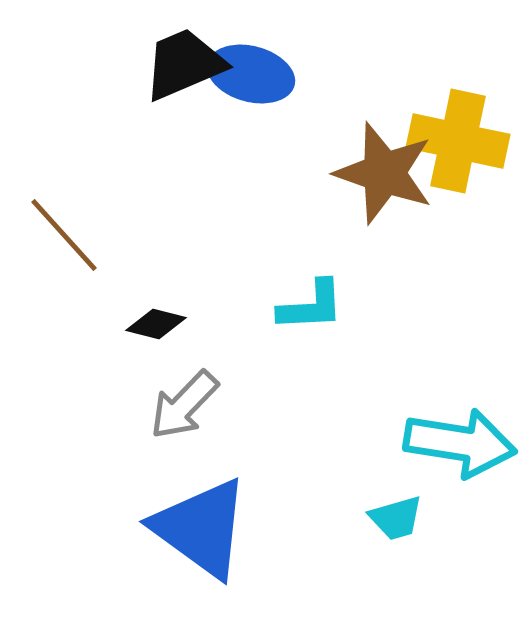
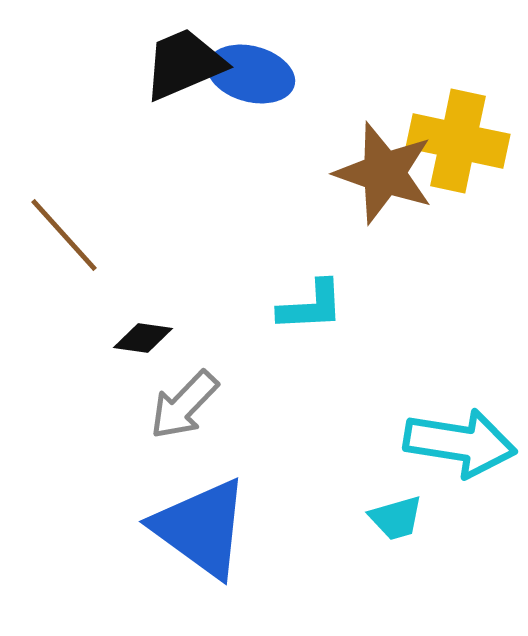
black diamond: moved 13 px left, 14 px down; rotated 6 degrees counterclockwise
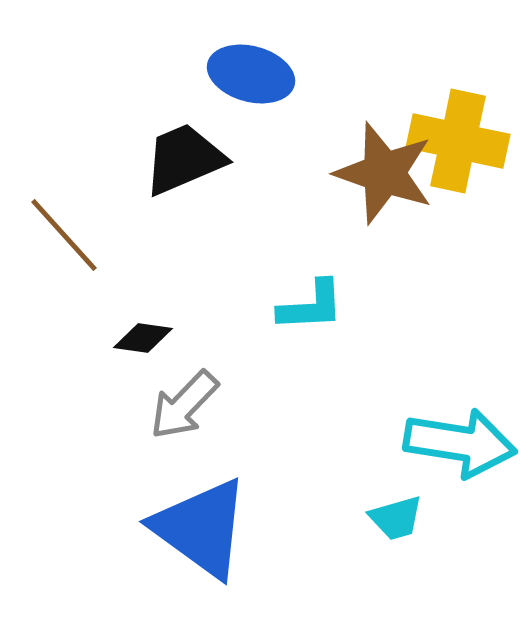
black trapezoid: moved 95 px down
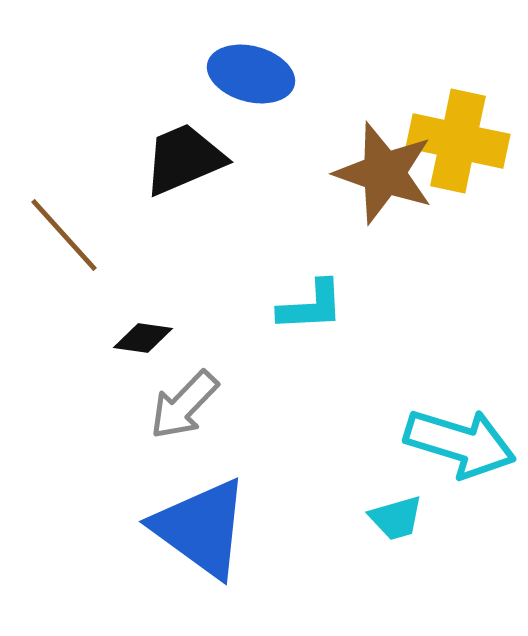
cyan arrow: rotated 8 degrees clockwise
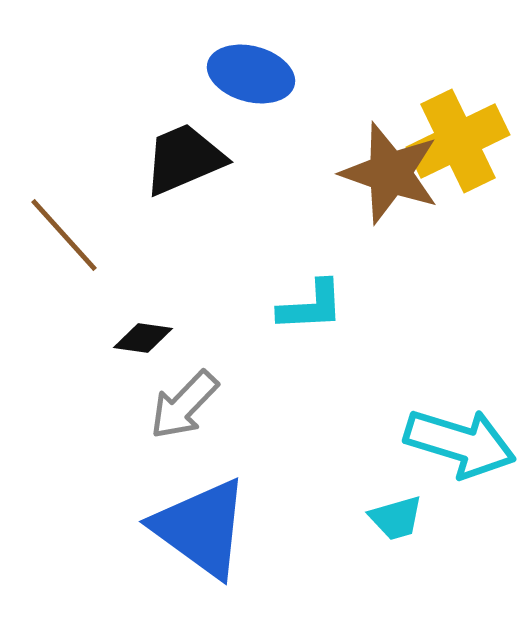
yellow cross: rotated 38 degrees counterclockwise
brown star: moved 6 px right
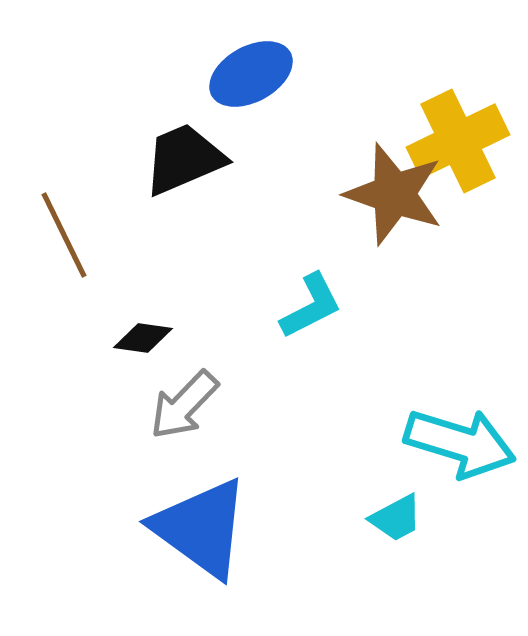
blue ellipse: rotated 44 degrees counterclockwise
brown star: moved 4 px right, 21 px down
brown line: rotated 16 degrees clockwise
cyan L-shape: rotated 24 degrees counterclockwise
cyan trapezoid: rotated 12 degrees counterclockwise
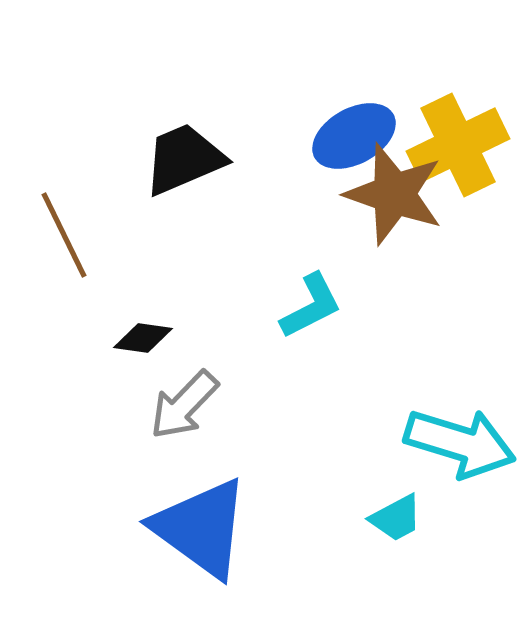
blue ellipse: moved 103 px right, 62 px down
yellow cross: moved 4 px down
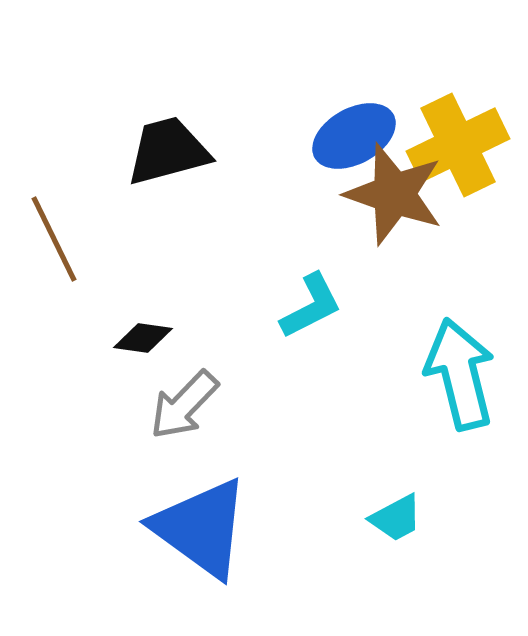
black trapezoid: moved 16 px left, 8 px up; rotated 8 degrees clockwise
brown line: moved 10 px left, 4 px down
cyan arrow: moved 69 px up; rotated 121 degrees counterclockwise
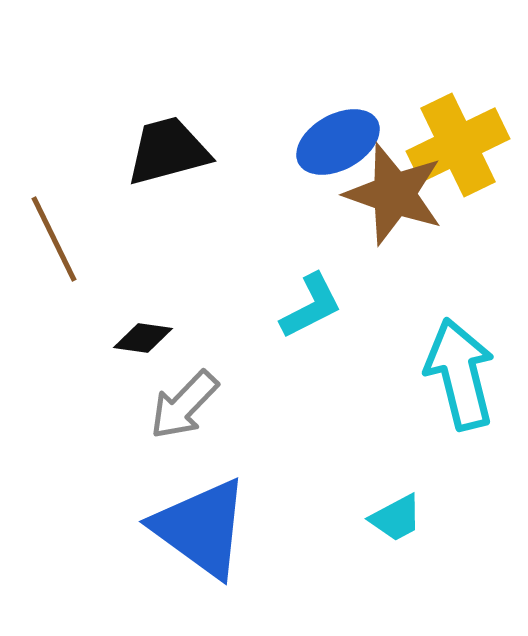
blue ellipse: moved 16 px left, 6 px down
